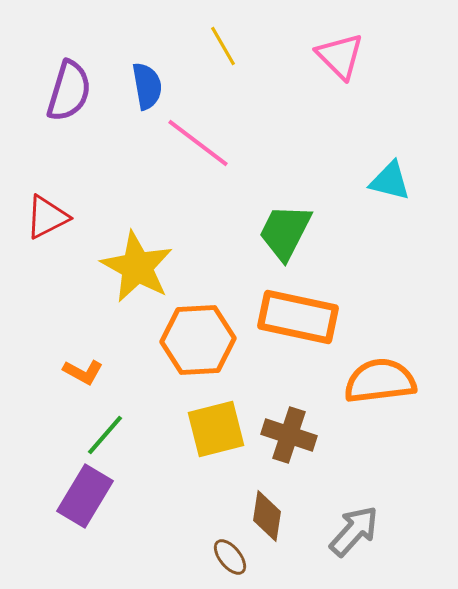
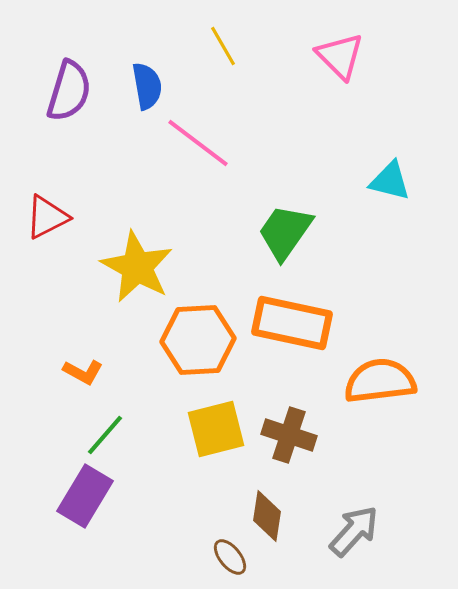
green trapezoid: rotated 8 degrees clockwise
orange rectangle: moved 6 px left, 6 px down
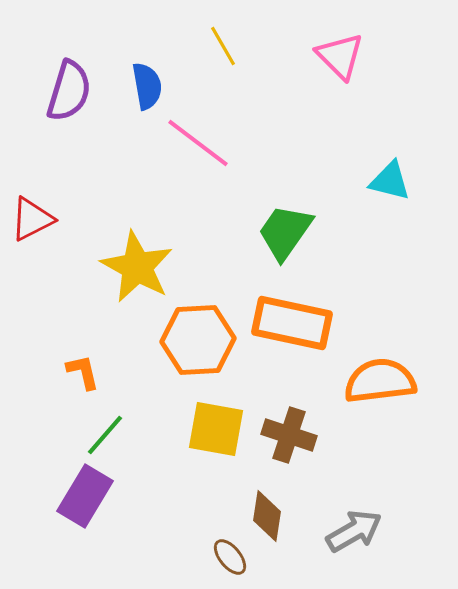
red triangle: moved 15 px left, 2 px down
orange L-shape: rotated 132 degrees counterclockwise
yellow square: rotated 24 degrees clockwise
gray arrow: rotated 18 degrees clockwise
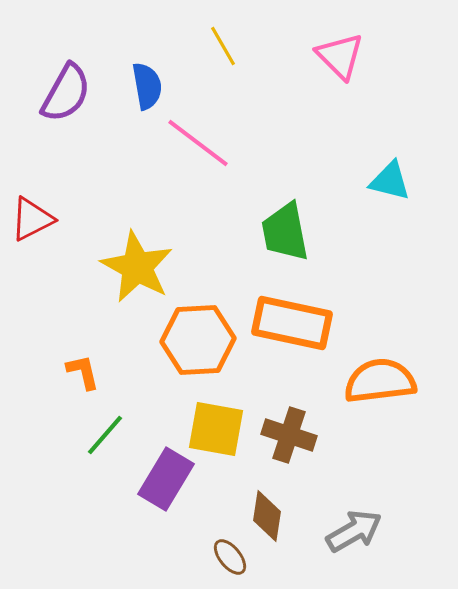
purple semicircle: moved 3 px left, 2 px down; rotated 12 degrees clockwise
green trapezoid: rotated 46 degrees counterclockwise
purple rectangle: moved 81 px right, 17 px up
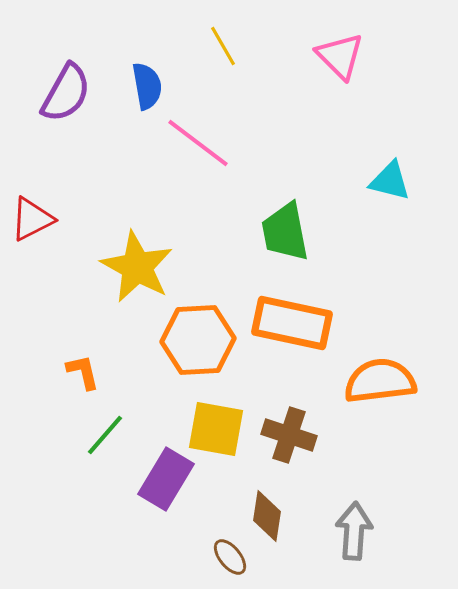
gray arrow: rotated 56 degrees counterclockwise
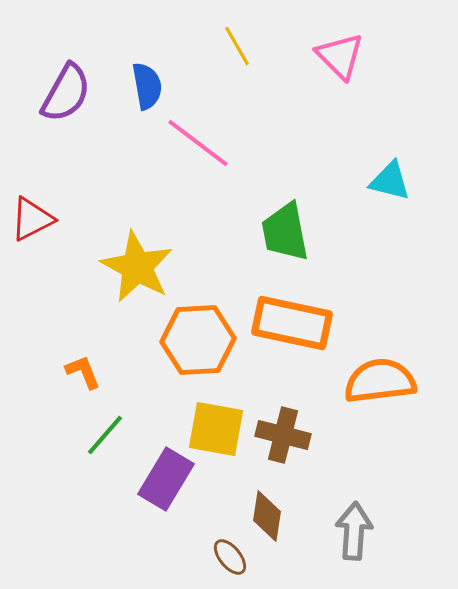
yellow line: moved 14 px right
orange L-shape: rotated 9 degrees counterclockwise
brown cross: moved 6 px left; rotated 4 degrees counterclockwise
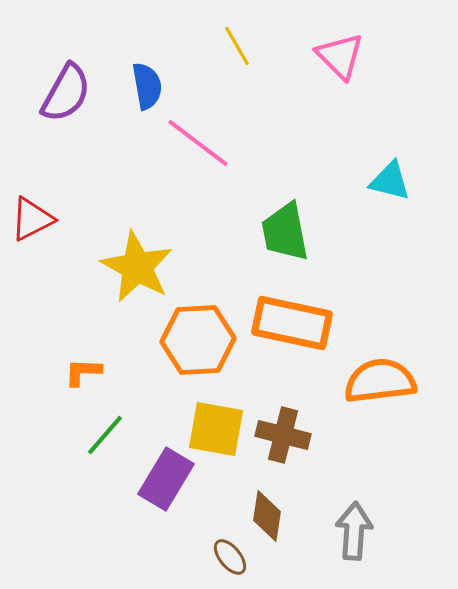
orange L-shape: rotated 66 degrees counterclockwise
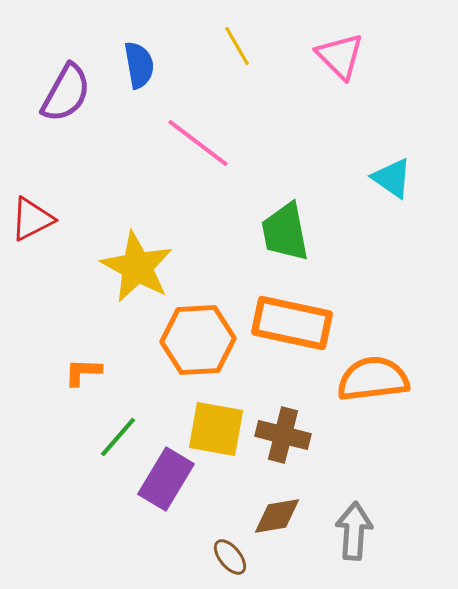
blue semicircle: moved 8 px left, 21 px up
cyan triangle: moved 2 px right, 3 px up; rotated 21 degrees clockwise
orange semicircle: moved 7 px left, 2 px up
green line: moved 13 px right, 2 px down
brown diamond: moved 10 px right; rotated 72 degrees clockwise
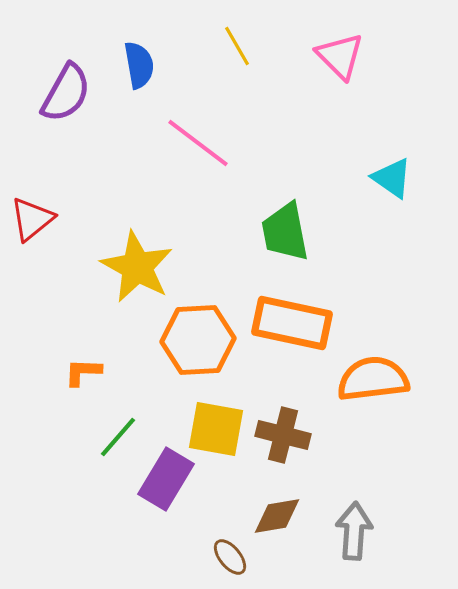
red triangle: rotated 12 degrees counterclockwise
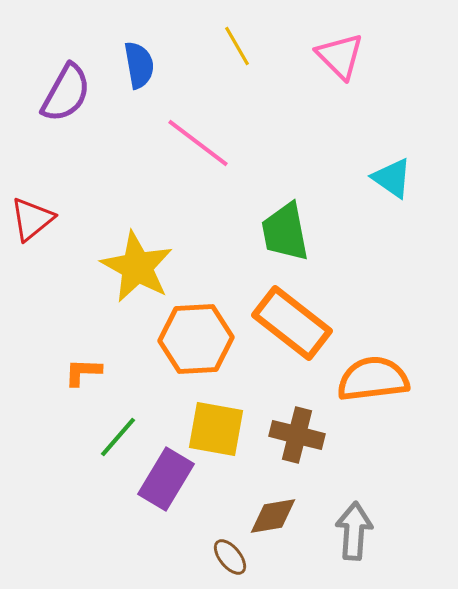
orange rectangle: rotated 26 degrees clockwise
orange hexagon: moved 2 px left, 1 px up
brown cross: moved 14 px right
brown diamond: moved 4 px left
